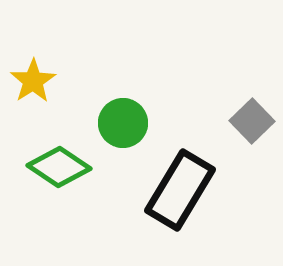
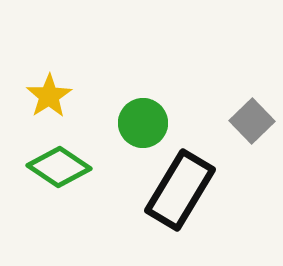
yellow star: moved 16 px right, 15 px down
green circle: moved 20 px right
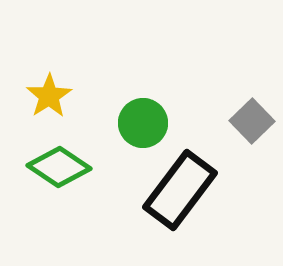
black rectangle: rotated 6 degrees clockwise
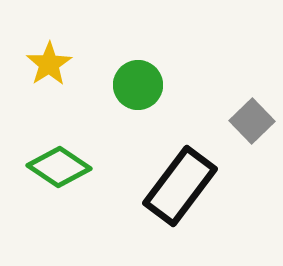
yellow star: moved 32 px up
green circle: moved 5 px left, 38 px up
black rectangle: moved 4 px up
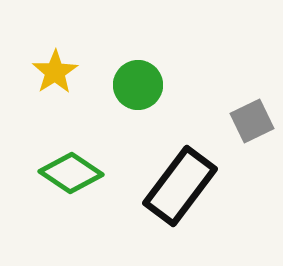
yellow star: moved 6 px right, 8 px down
gray square: rotated 18 degrees clockwise
green diamond: moved 12 px right, 6 px down
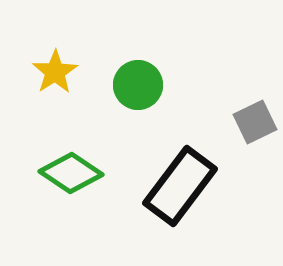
gray square: moved 3 px right, 1 px down
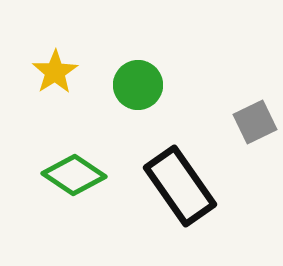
green diamond: moved 3 px right, 2 px down
black rectangle: rotated 72 degrees counterclockwise
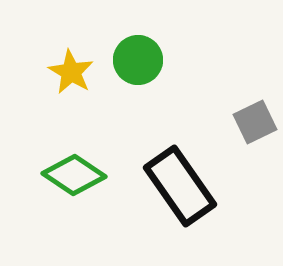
yellow star: moved 16 px right; rotated 9 degrees counterclockwise
green circle: moved 25 px up
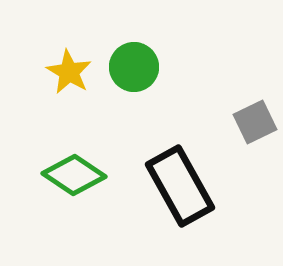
green circle: moved 4 px left, 7 px down
yellow star: moved 2 px left
black rectangle: rotated 6 degrees clockwise
